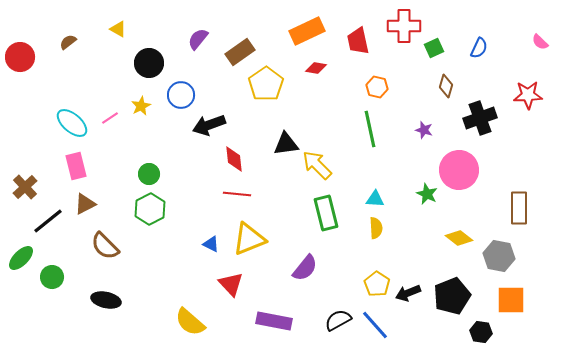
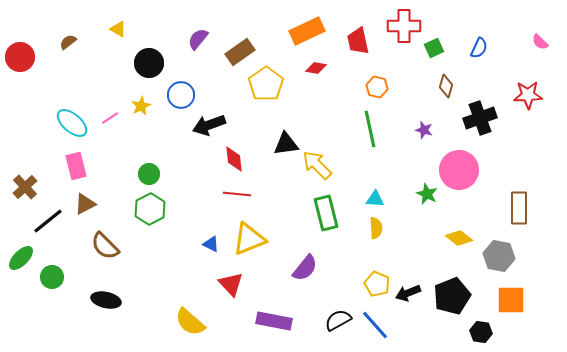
yellow pentagon at (377, 284): rotated 10 degrees counterclockwise
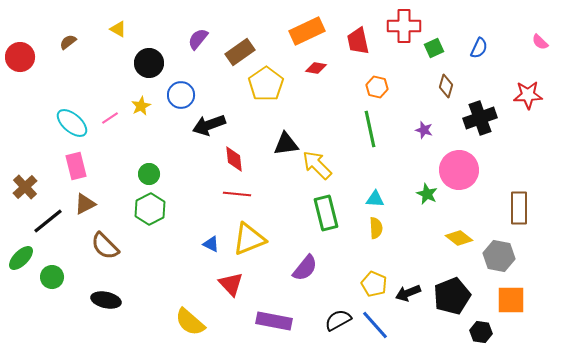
yellow pentagon at (377, 284): moved 3 px left
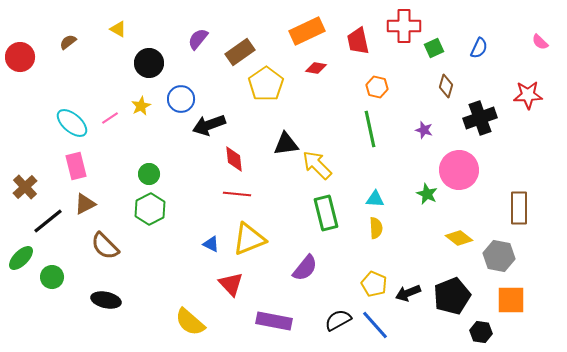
blue circle at (181, 95): moved 4 px down
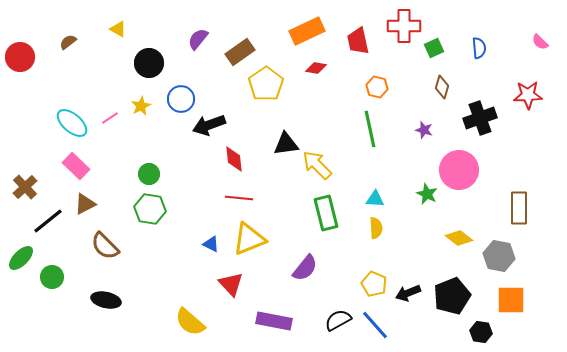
blue semicircle at (479, 48): rotated 30 degrees counterclockwise
brown diamond at (446, 86): moved 4 px left, 1 px down
pink rectangle at (76, 166): rotated 32 degrees counterclockwise
red line at (237, 194): moved 2 px right, 4 px down
green hexagon at (150, 209): rotated 24 degrees counterclockwise
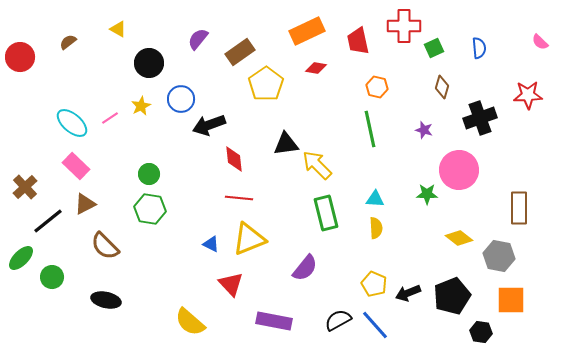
green star at (427, 194): rotated 25 degrees counterclockwise
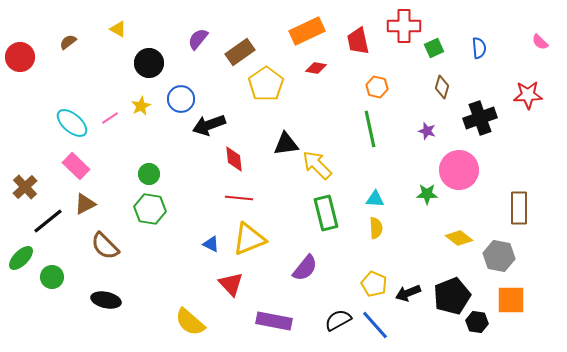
purple star at (424, 130): moved 3 px right, 1 px down
black hexagon at (481, 332): moved 4 px left, 10 px up
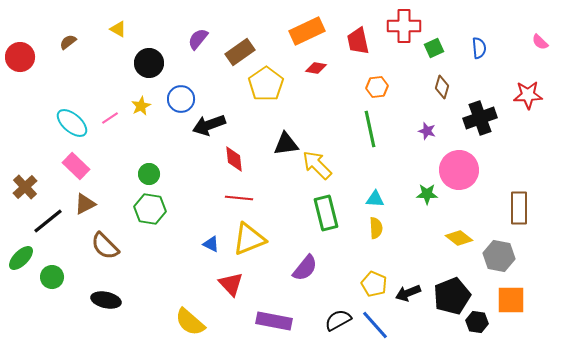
orange hexagon at (377, 87): rotated 20 degrees counterclockwise
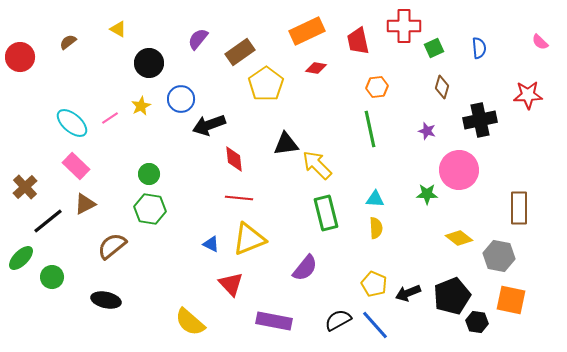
black cross at (480, 118): moved 2 px down; rotated 8 degrees clockwise
brown semicircle at (105, 246): moved 7 px right; rotated 96 degrees clockwise
orange square at (511, 300): rotated 12 degrees clockwise
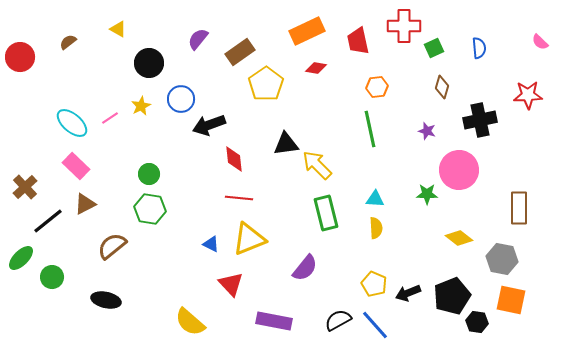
gray hexagon at (499, 256): moved 3 px right, 3 px down
